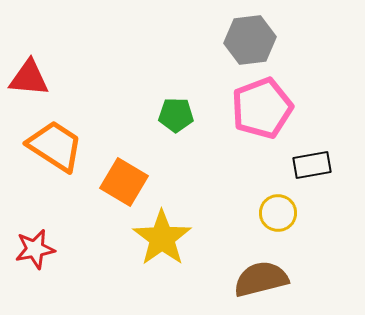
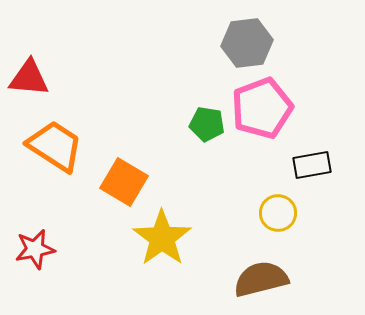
gray hexagon: moved 3 px left, 3 px down
green pentagon: moved 31 px right, 9 px down; rotated 8 degrees clockwise
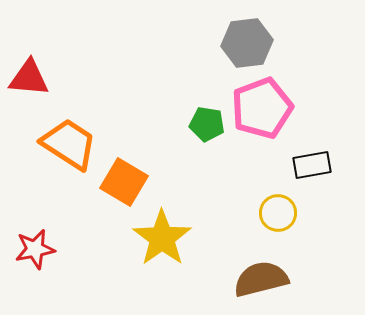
orange trapezoid: moved 14 px right, 2 px up
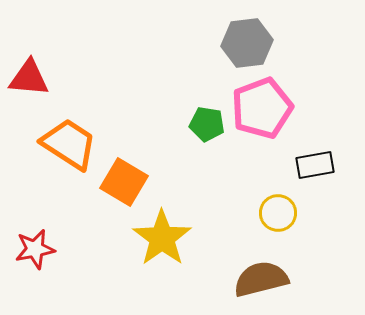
black rectangle: moved 3 px right
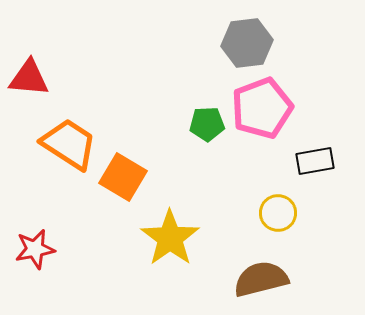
green pentagon: rotated 12 degrees counterclockwise
black rectangle: moved 4 px up
orange square: moved 1 px left, 5 px up
yellow star: moved 8 px right
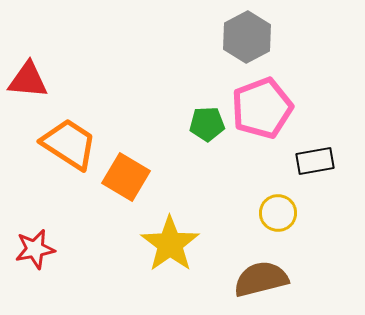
gray hexagon: moved 6 px up; rotated 21 degrees counterclockwise
red triangle: moved 1 px left, 2 px down
orange square: moved 3 px right
yellow star: moved 6 px down
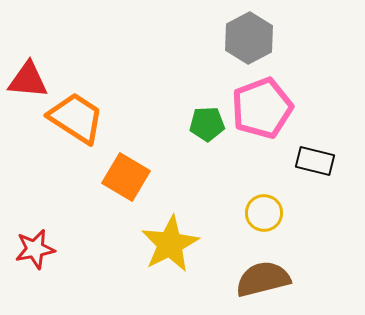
gray hexagon: moved 2 px right, 1 px down
orange trapezoid: moved 7 px right, 26 px up
black rectangle: rotated 24 degrees clockwise
yellow circle: moved 14 px left
yellow star: rotated 8 degrees clockwise
brown semicircle: moved 2 px right
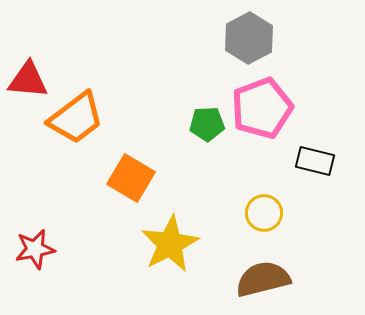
orange trapezoid: rotated 110 degrees clockwise
orange square: moved 5 px right, 1 px down
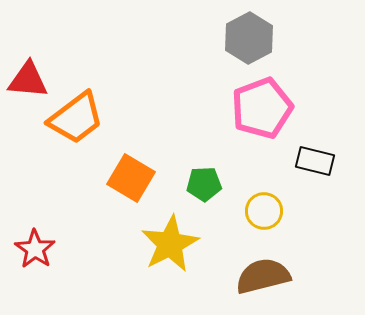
green pentagon: moved 3 px left, 60 px down
yellow circle: moved 2 px up
red star: rotated 27 degrees counterclockwise
brown semicircle: moved 3 px up
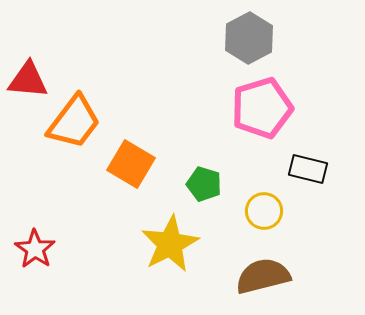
pink pentagon: rotated 4 degrees clockwise
orange trapezoid: moved 2 px left, 4 px down; rotated 16 degrees counterclockwise
black rectangle: moved 7 px left, 8 px down
orange square: moved 14 px up
green pentagon: rotated 20 degrees clockwise
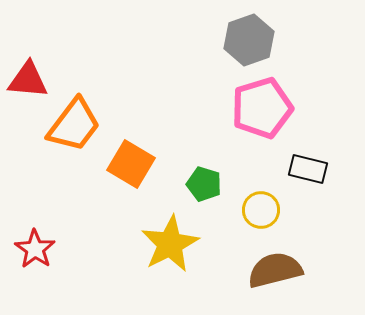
gray hexagon: moved 2 px down; rotated 9 degrees clockwise
orange trapezoid: moved 3 px down
yellow circle: moved 3 px left, 1 px up
brown semicircle: moved 12 px right, 6 px up
